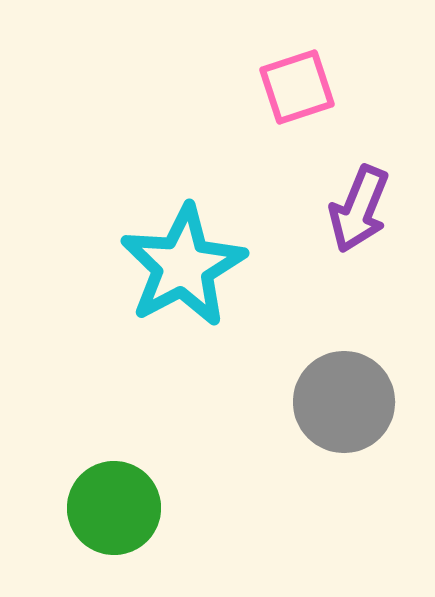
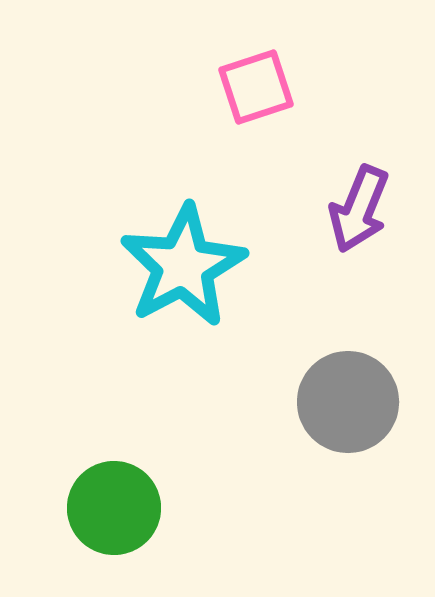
pink square: moved 41 px left
gray circle: moved 4 px right
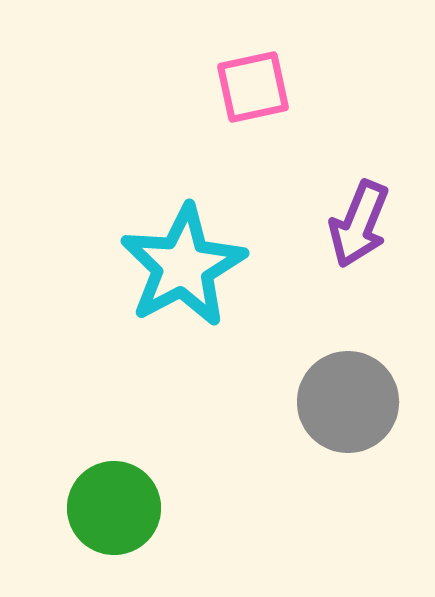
pink square: moved 3 px left; rotated 6 degrees clockwise
purple arrow: moved 15 px down
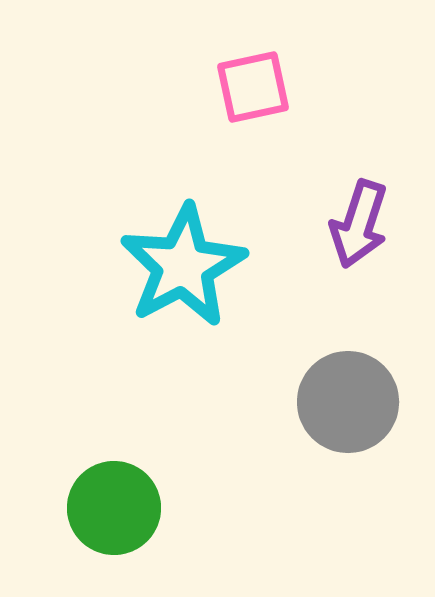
purple arrow: rotated 4 degrees counterclockwise
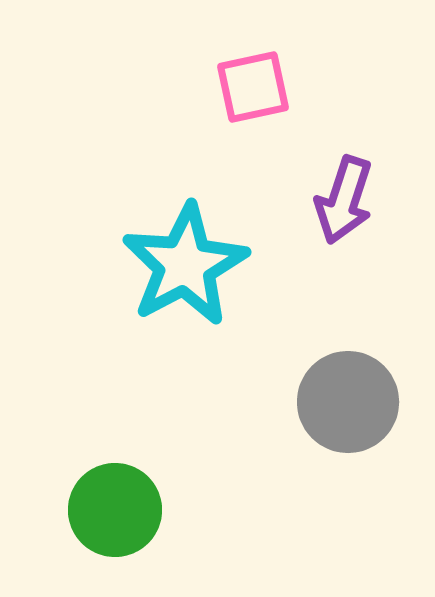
purple arrow: moved 15 px left, 24 px up
cyan star: moved 2 px right, 1 px up
green circle: moved 1 px right, 2 px down
